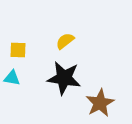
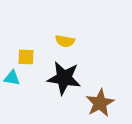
yellow semicircle: rotated 132 degrees counterclockwise
yellow square: moved 8 px right, 7 px down
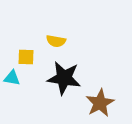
yellow semicircle: moved 9 px left
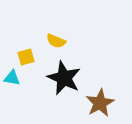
yellow semicircle: rotated 12 degrees clockwise
yellow square: rotated 18 degrees counterclockwise
black star: rotated 16 degrees clockwise
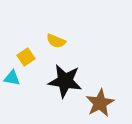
yellow square: rotated 18 degrees counterclockwise
black star: moved 1 px right, 3 px down; rotated 16 degrees counterclockwise
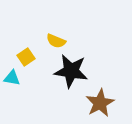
black star: moved 6 px right, 10 px up
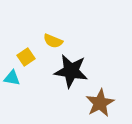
yellow semicircle: moved 3 px left
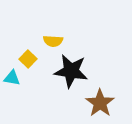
yellow semicircle: rotated 18 degrees counterclockwise
yellow square: moved 2 px right, 2 px down; rotated 12 degrees counterclockwise
brown star: rotated 8 degrees counterclockwise
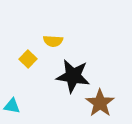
black star: moved 2 px right, 5 px down
cyan triangle: moved 28 px down
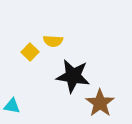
yellow square: moved 2 px right, 7 px up
